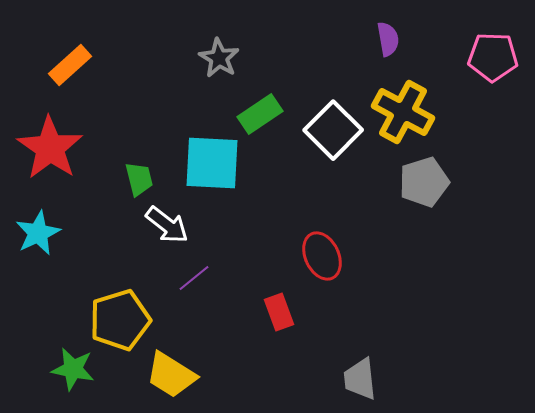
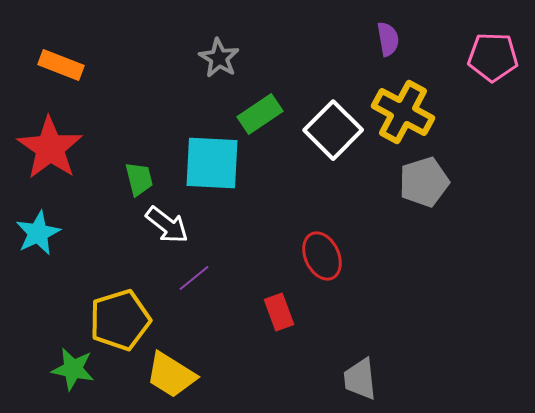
orange rectangle: moved 9 px left; rotated 63 degrees clockwise
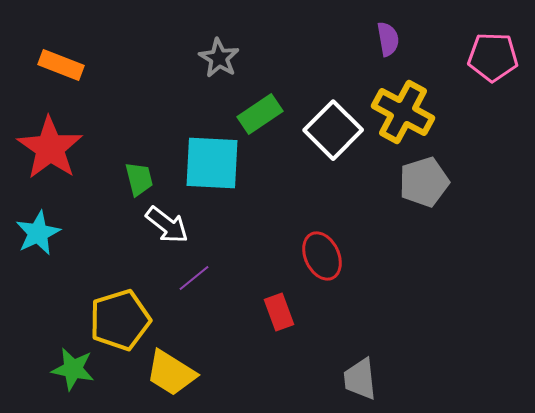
yellow trapezoid: moved 2 px up
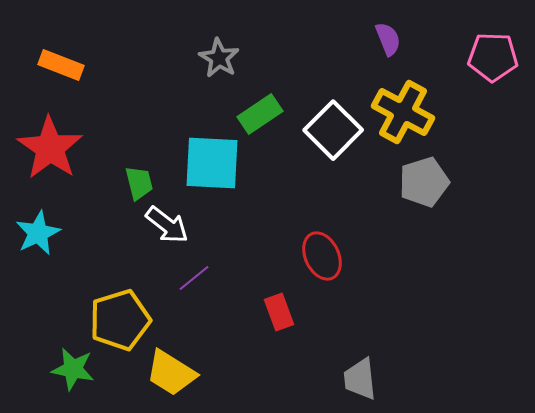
purple semicircle: rotated 12 degrees counterclockwise
green trapezoid: moved 4 px down
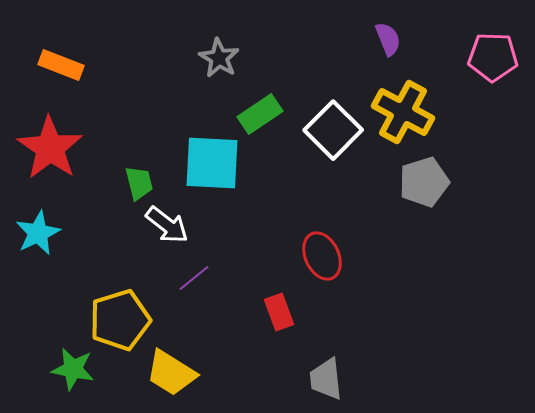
gray trapezoid: moved 34 px left
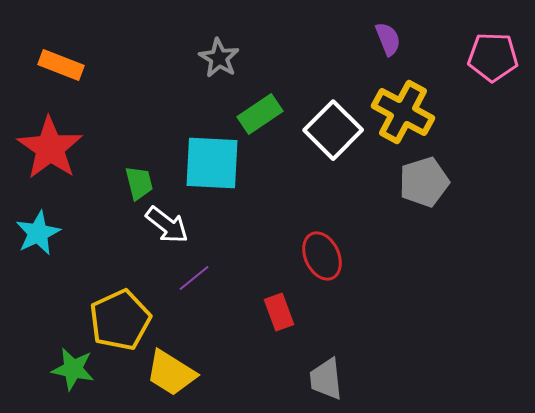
yellow pentagon: rotated 8 degrees counterclockwise
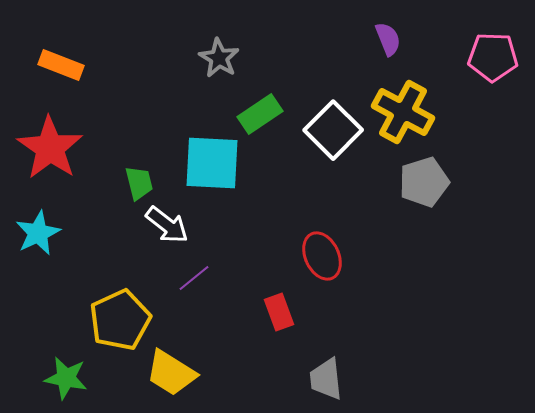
green star: moved 7 px left, 9 px down
